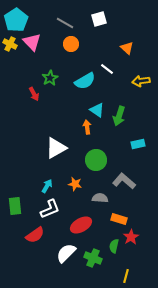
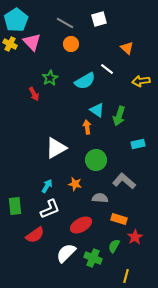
red star: moved 4 px right
green semicircle: rotated 16 degrees clockwise
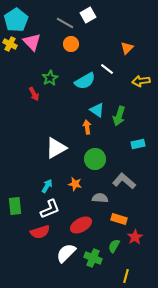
white square: moved 11 px left, 4 px up; rotated 14 degrees counterclockwise
orange triangle: rotated 32 degrees clockwise
green circle: moved 1 px left, 1 px up
red semicircle: moved 5 px right, 3 px up; rotated 18 degrees clockwise
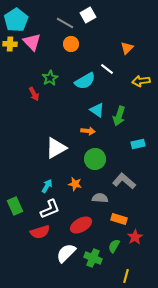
yellow cross: rotated 24 degrees counterclockwise
orange arrow: moved 1 px right, 4 px down; rotated 104 degrees clockwise
green rectangle: rotated 18 degrees counterclockwise
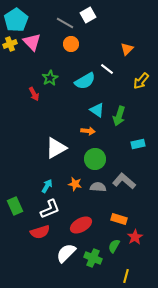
yellow cross: rotated 24 degrees counterclockwise
orange triangle: moved 1 px down
yellow arrow: rotated 42 degrees counterclockwise
gray semicircle: moved 2 px left, 11 px up
